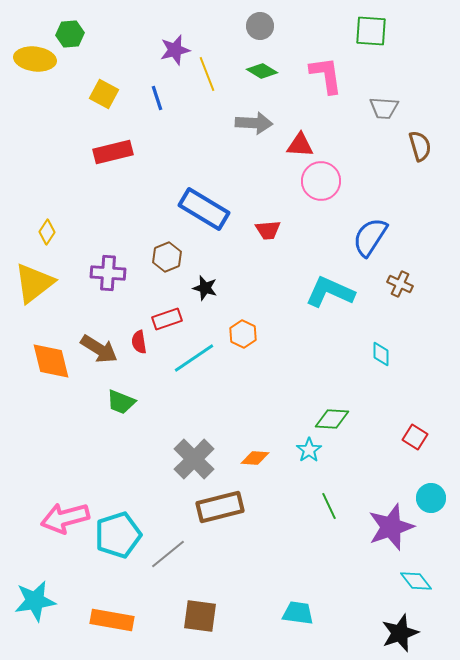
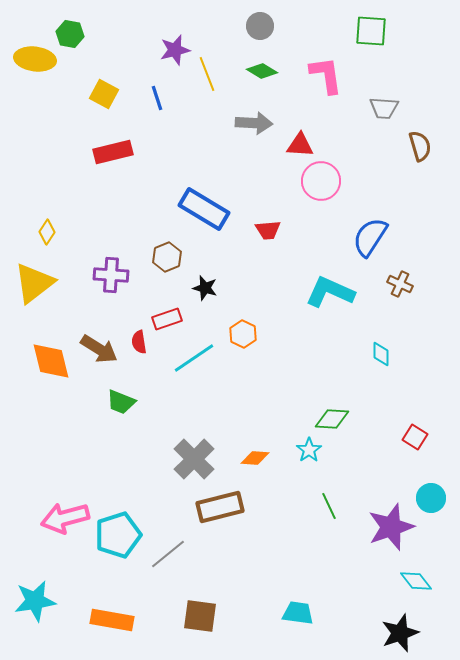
green hexagon at (70, 34): rotated 16 degrees clockwise
purple cross at (108, 273): moved 3 px right, 2 px down
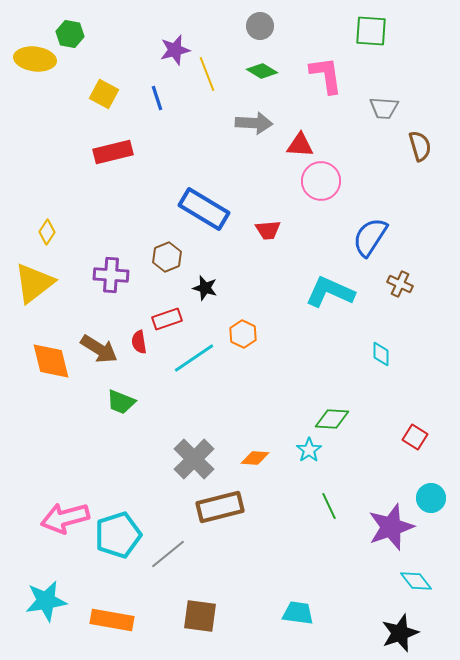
cyan star at (35, 601): moved 11 px right
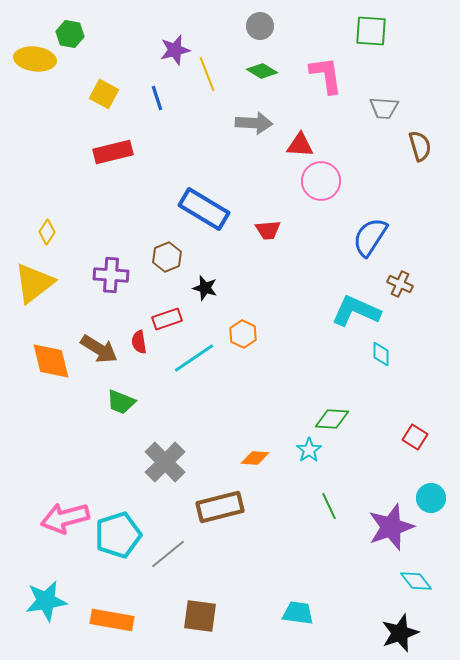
cyan L-shape at (330, 292): moved 26 px right, 19 px down
gray cross at (194, 459): moved 29 px left, 3 px down
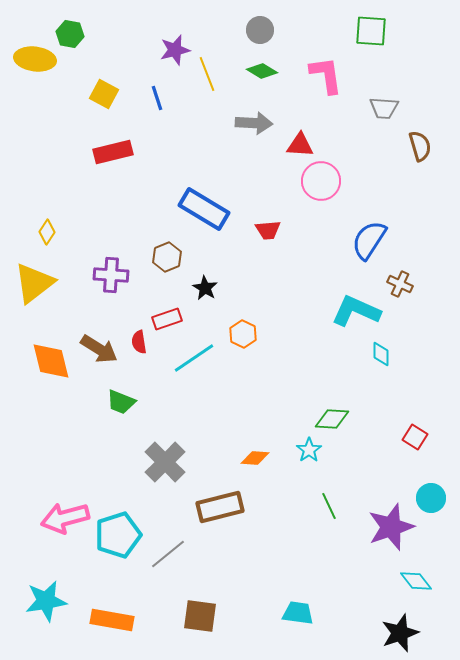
gray circle at (260, 26): moved 4 px down
blue semicircle at (370, 237): moved 1 px left, 3 px down
black star at (205, 288): rotated 15 degrees clockwise
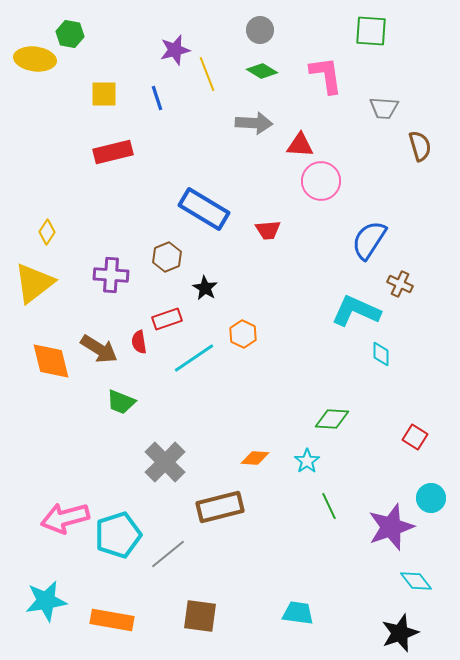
yellow square at (104, 94): rotated 28 degrees counterclockwise
cyan star at (309, 450): moved 2 px left, 11 px down
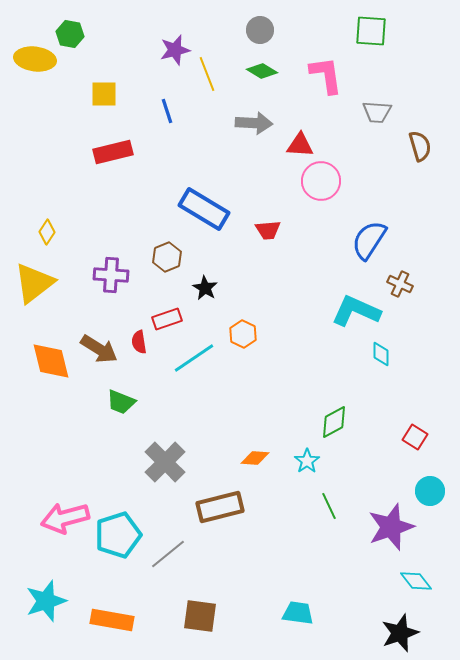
blue line at (157, 98): moved 10 px right, 13 px down
gray trapezoid at (384, 108): moved 7 px left, 4 px down
green diamond at (332, 419): moved 2 px right, 3 px down; rotated 32 degrees counterclockwise
cyan circle at (431, 498): moved 1 px left, 7 px up
cyan star at (46, 601): rotated 9 degrees counterclockwise
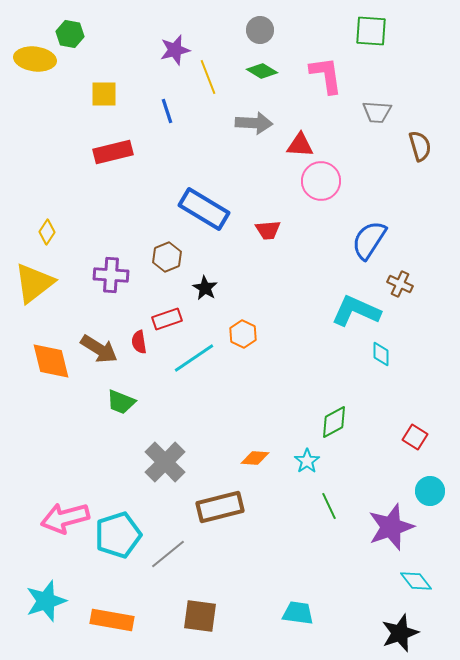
yellow line at (207, 74): moved 1 px right, 3 px down
